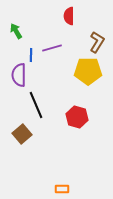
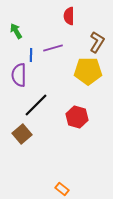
purple line: moved 1 px right
black line: rotated 68 degrees clockwise
orange rectangle: rotated 40 degrees clockwise
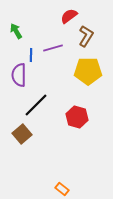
red semicircle: rotated 54 degrees clockwise
brown L-shape: moved 11 px left, 6 px up
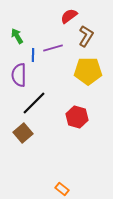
green arrow: moved 1 px right, 5 px down
blue line: moved 2 px right
black line: moved 2 px left, 2 px up
brown square: moved 1 px right, 1 px up
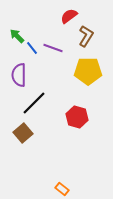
green arrow: rotated 14 degrees counterclockwise
purple line: rotated 36 degrees clockwise
blue line: moved 1 px left, 7 px up; rotated 40 degrees counterclockwise
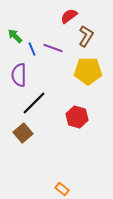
green arrow: moved 2 px left
blue line: moved 1 px down; rotated 16 degrees clockwise
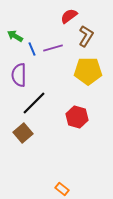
green arrow: rotated 14 degrees counterclockwise
purple line: rotated 36 degrees counterclockwise
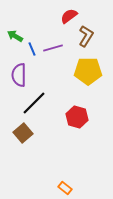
orange rectangle: moved 3 px right, 1 px up
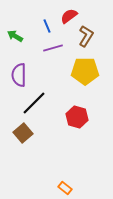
blue line: moved 15 px right, 23 px up
yellow pentagon: moved 3 px left
